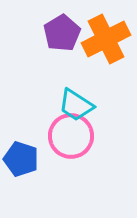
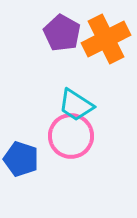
purple pentagon: rotated 12 degrees counterclockwise
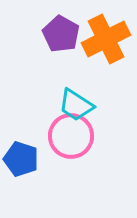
purple pentagon: moved 1 px left, 1 px down
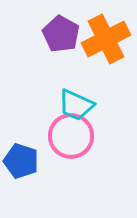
cyan trapezoid: rotated 9 degrees counterclockwise
blue pentagon: moved 2 px down
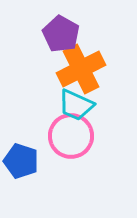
orange cross: moved 25 px left, 30 px down
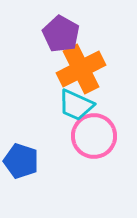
pink circle: moved 23 px right
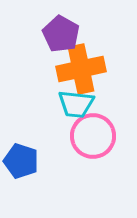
orange cross: rotated 15 degrees clockwise
cyan trapezoid: moved 1 px up; rotated 18 degrees counterclockwise
pink circle: moved 1 px left
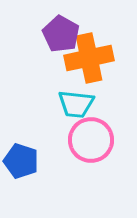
orange cross: moved 8 px right, 11 px up
pink circle: moved 2 px left, 4 px down
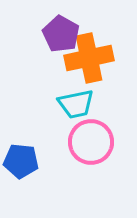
cyan trapezoid: rotated 18 degrees counterclockwise
pink circle: moved 2 px down
blue pentagon: rotated 12 degrees counterclockwise
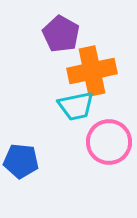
orange cross: moved 3 px right, 13 px down
cyan trapezoid: moved 2 px down
pink circle: moved 18 px right
